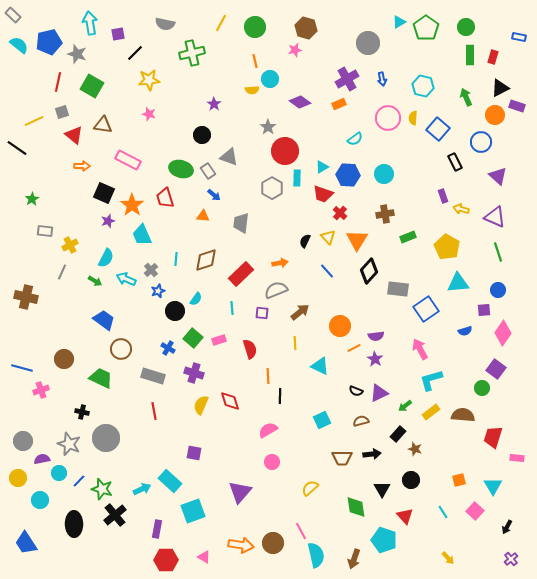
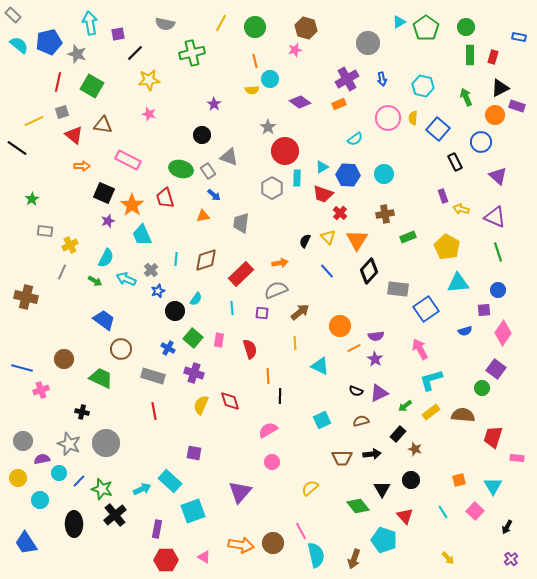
orange triangle at (203, 216): rotated 16 degrees counterclockwise
pink rectangle at (219, 340): rotated 64 degrees counterclockwise
gray circle at (106, 438): moved 5 px down
green diamond at (356, 507): moved 2 px right, 1 px up; rotated 30 degrees counterclockwise
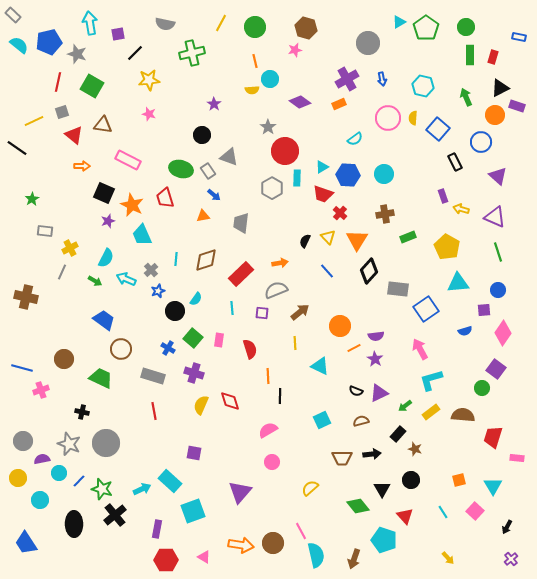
orange star at (132, 205): rotated 10 degrees counterclockwise
yellow cross at (70, 245): moved 3 px down
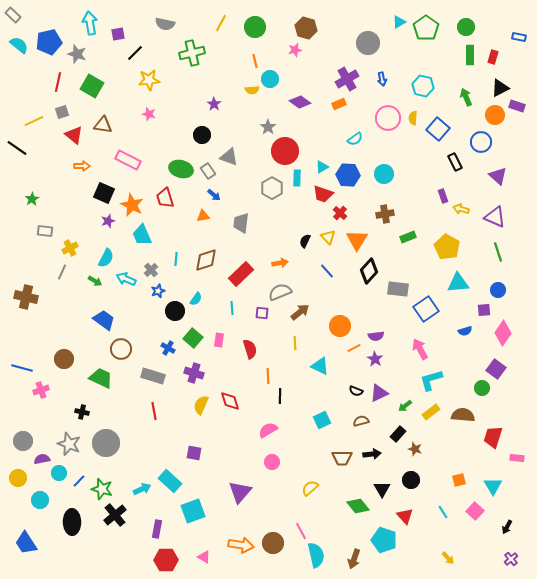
gray semicircle at (276, 290): moved 4 px right, 2 px down
black ellipse at (74, 524): moved 2 px left, 2 px up
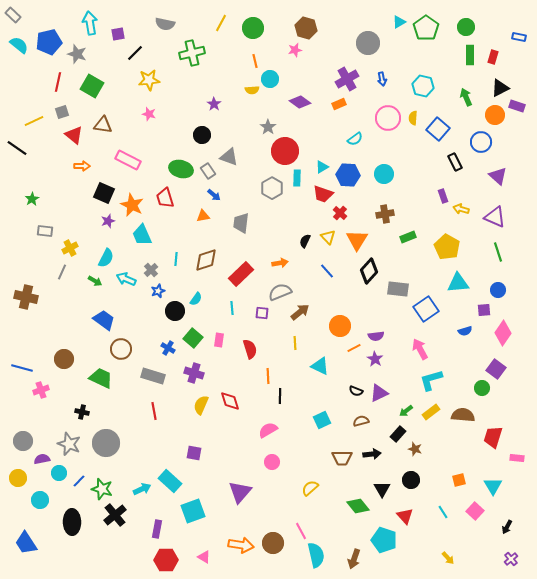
green circle at (255, 27): moved 2 px left, 1 px down
green arrow at (405, 406): moved 1 px right, 5 px down
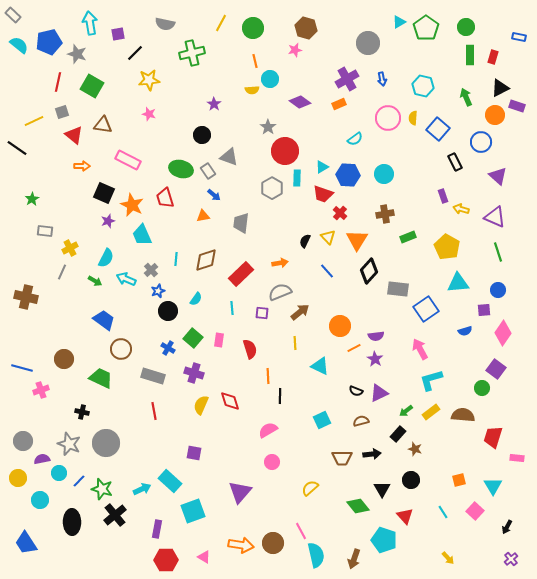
black circle at (175, 311): moved 7 px left
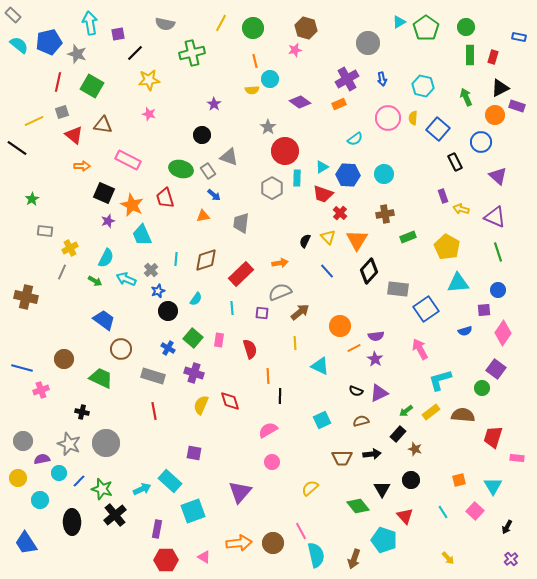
cyan L-shape at (431, 380): moved 9 px right
orange arrow at (241, 545): moved 2 px left, 2 px up; rotated 15 degrees counterclockwise
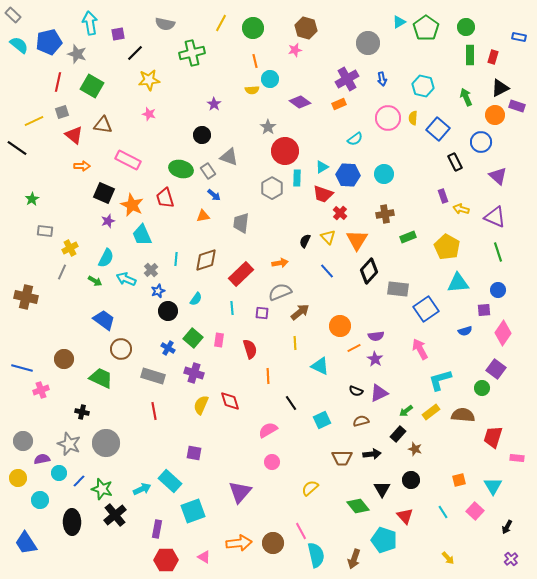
black line at (280, 396): moved 11 px right, 7 px down; rotated 35 degrees counterclockwise
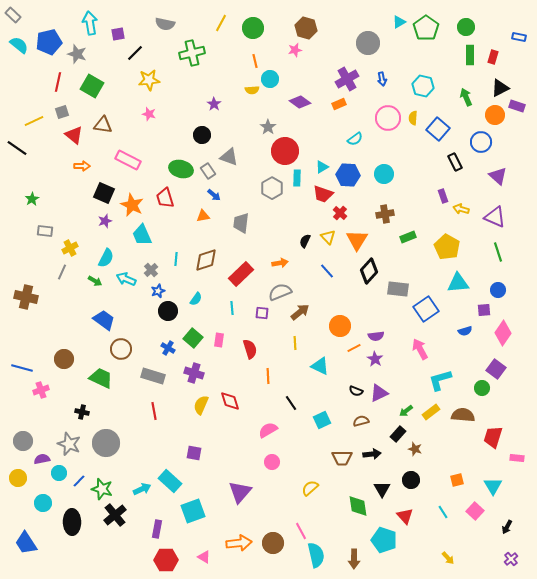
purple star at (108, 221): moved 3 px left
orange square at (459, 480): moved 2 px left
cyan circle at (40, 500): moved 3 px right, 3 px down
green diamond at (358, 506): rotated 30 degrees clockwise
brown arrow at (354, 559): rotated 18 degrees counterclockwise
